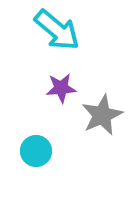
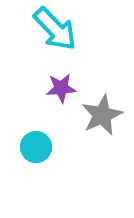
cyan arrow: moved 2 px left, 1 px up; rotated 6 degrees clockwise
cyan circle: moved 4 px up
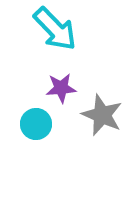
gray star: rotated 24 degrees counterclockwise
cyan circle: moved 23 px up
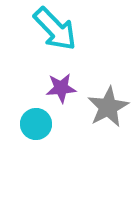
gray star: moved 6 px right, 8 px up; rotated 21 degrees clockwise
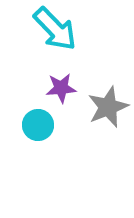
gray star: rotated 6 degrees clockwise
cyan circle: moved 2 px right, 1 px down
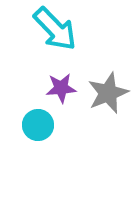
gray star: moved 14 px up
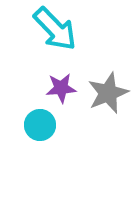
cyan circle: moved 2 px right
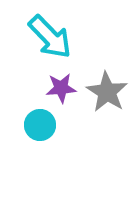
cyan arrow: moved 5 px left, 8 px down
gray star: moved 1 px left, 1 px up; rotated 18 degrees counterclockwise
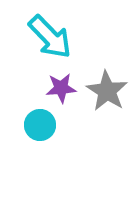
gray star: moved 1 px up
